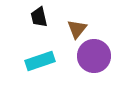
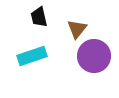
cyan rectangle: moved 8 px left, 5 px up
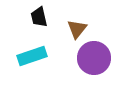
purple circle: moved 2 px down
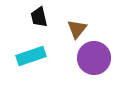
cyan rectangle: moved 1 px left
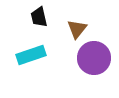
cyan rectangle: moved 1 px up
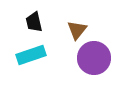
black trapezoid: moved 5 px left, 5 px down
brown triangle: moved 1 px down
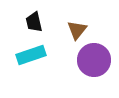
purple circle: moved 2 px down
